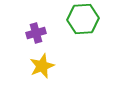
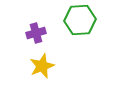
green hexagon: moved 3 px left, 1 px down
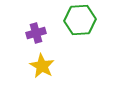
yellow star: rotated 20 degrees counterclockwise
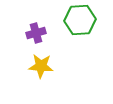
yellow star: moved 1 px left; rotated 25 degrees counterclockwise
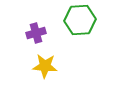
yellow star: moved 4 px right
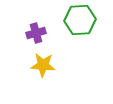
yellow star: moved 2 px left, 1 px up
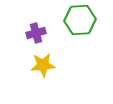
yellow star: rotated 10 degrees counterclockwise
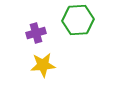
green hexagon: moved 2 px left
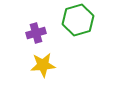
green hexagon: rotated 12 degrees counterclockwise
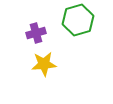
yellow star: moved 1 px right, 1 px up
